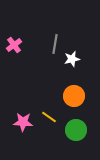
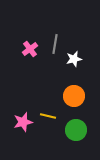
pink cross: moved 16 px right, 4 px down
white star: moved 2 px right
yellow line: moved 1 px left, 1 px up; rotated 21 degrees counterclockwise
pink star: rotated 18 degrees counterclockwise
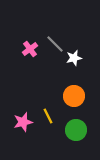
gray line: rotated 54 degrees counterclockwise
white star: moved 1 px up
yellow line: rotated 49 degrees clockwise
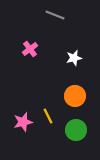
gray line: moved 29 px up; rotated 24 degrees counterclockwise
orange circle: moved 1 px right
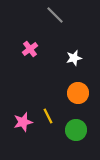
gray line: rotated 24 degrees clockwise
orange circle: moved 3 px right, 3 px up
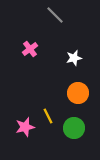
pink star: moved 2 px right, 5 px down
green circle: moved 2 px left, 2 px up
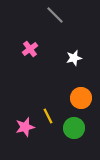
orange circle: moved 3 px right, 5 px down
